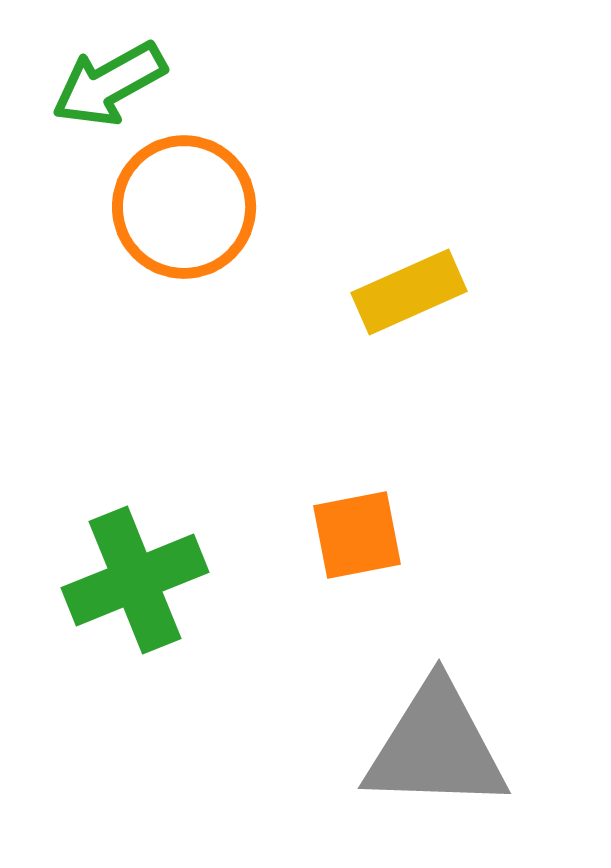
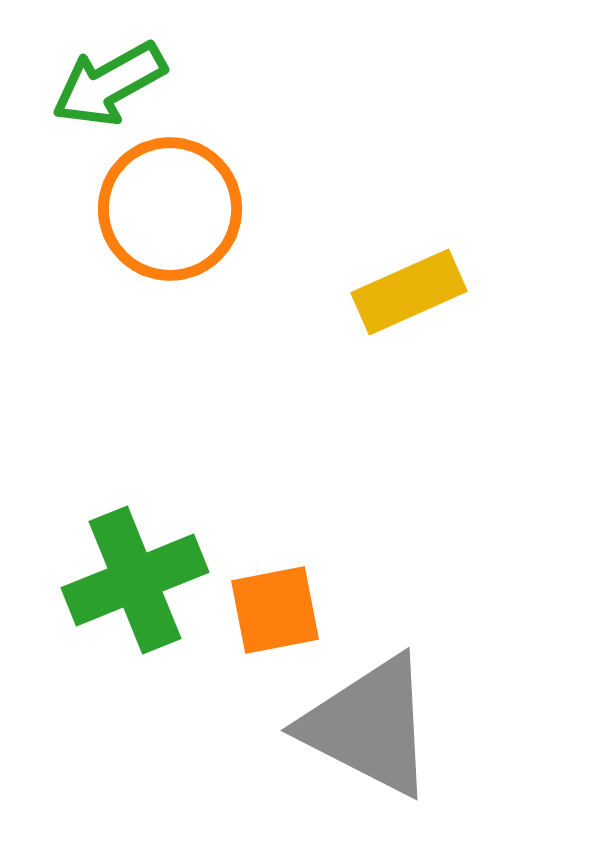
orange circle: moved 14 px left, 2 px down
orange square: moved 82 px left, 75 px down
gray triangle: moved 67 px left, 21 px up; rotated 25 degrees clockwise
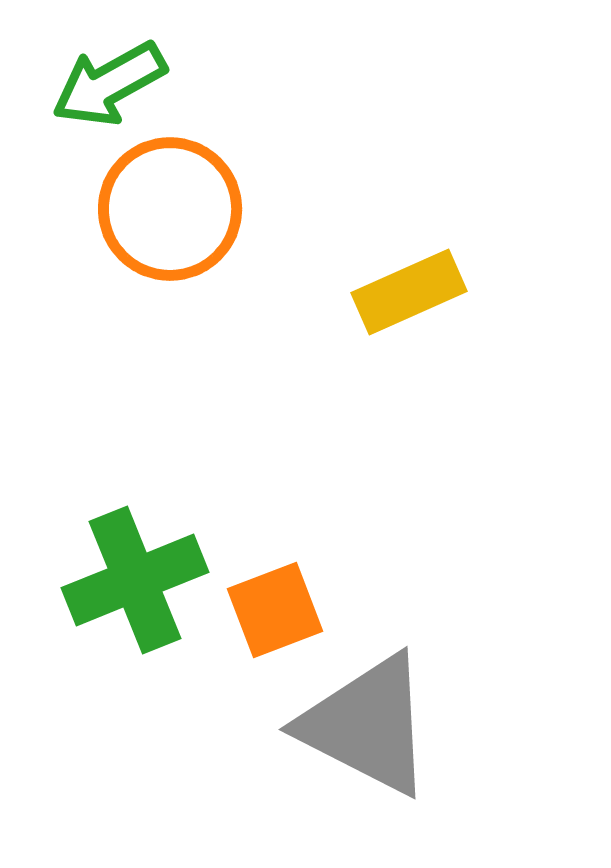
orange square: rotated 10 degrees counterclockwise
gray triangle: moved 2 px left, 1 px up
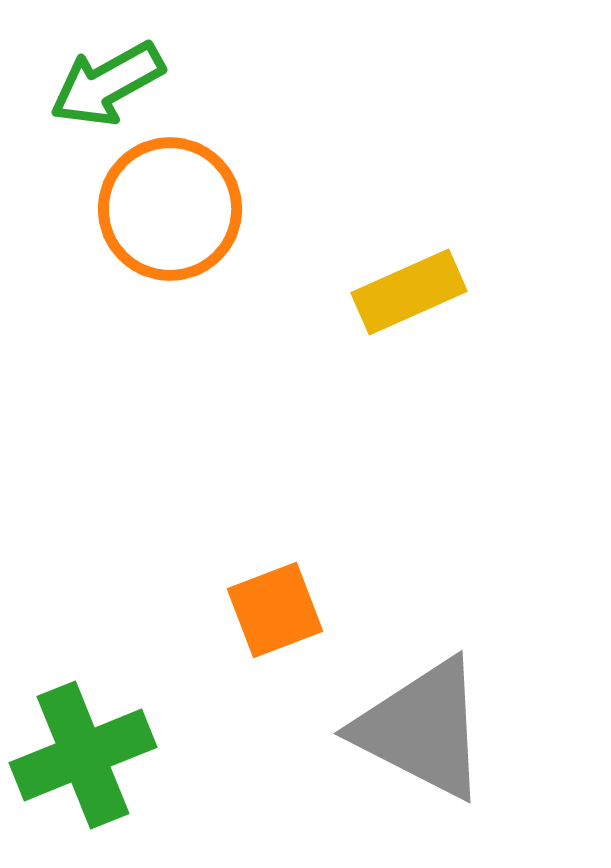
green arrow: moved 2 px left
green cross: moved 52 px left, 175 px down
gray triangle: moved 55 px right, 4 px down
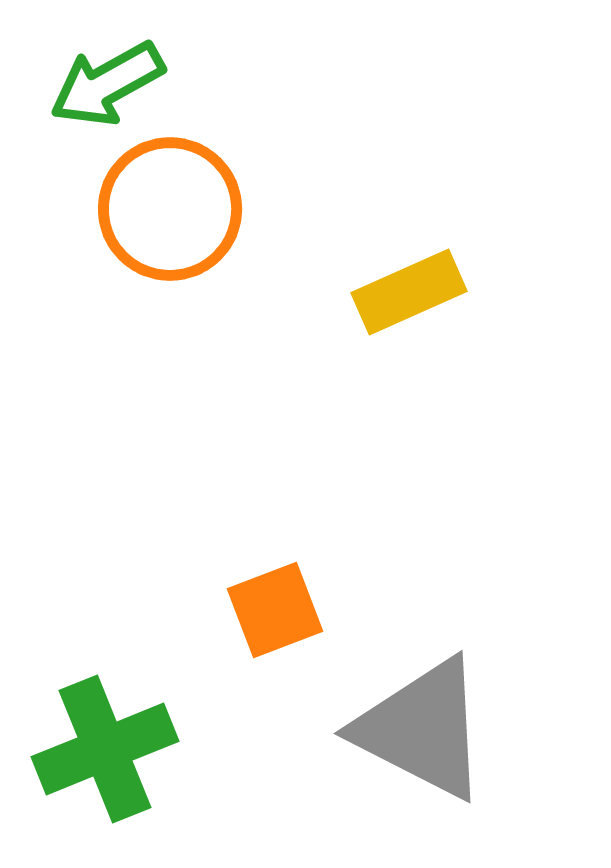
green cross: moved 22 px right, 6 px up
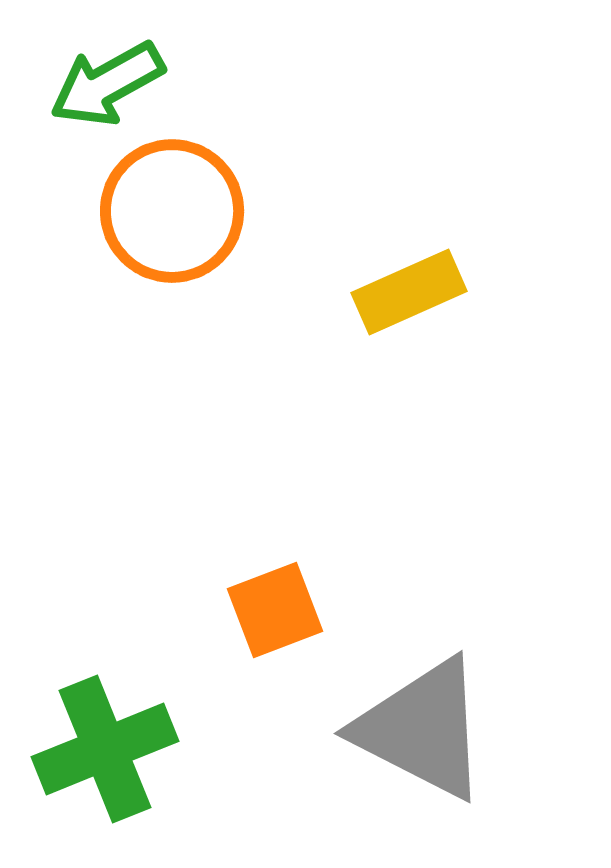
orange circle: moved 2 px right, 2 px down
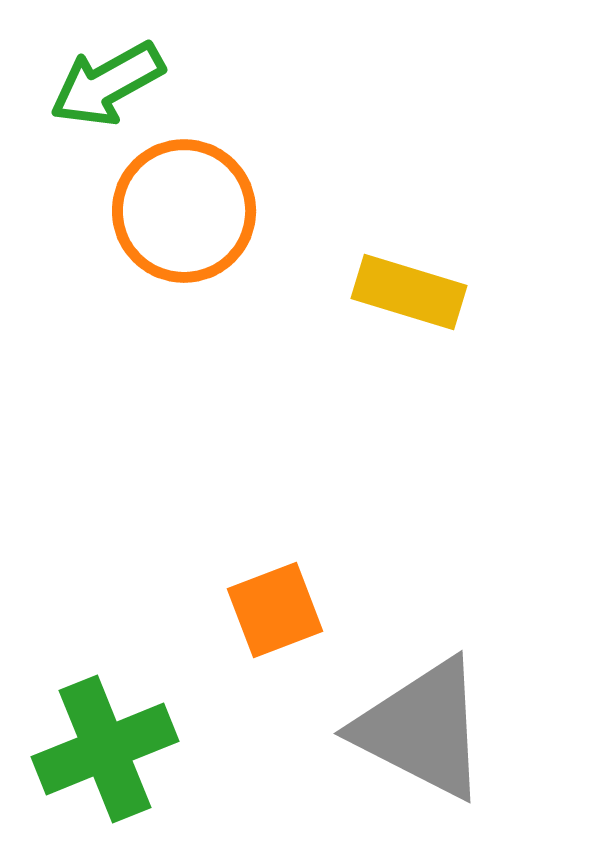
orange circle: moved 12 px right
yellow rectangle: rotated 41 degrees clockwise
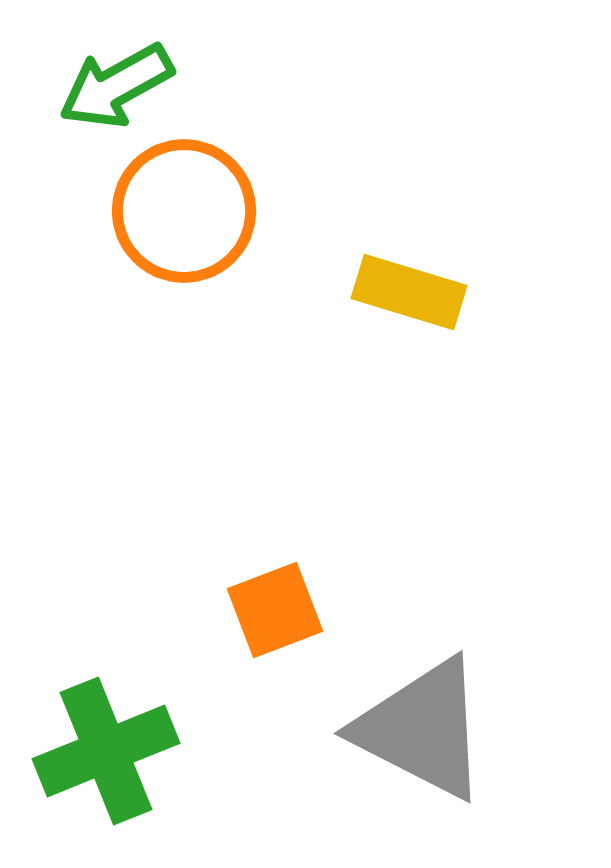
green arrow: moved 9 px right, 2 px down
green cross: moved 1 px right, 2 px down
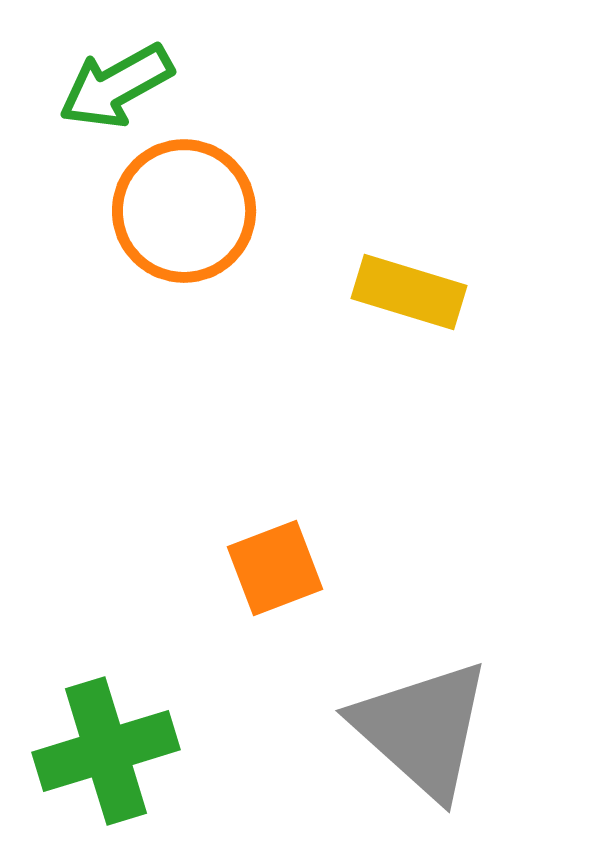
orange square: moved 42 px up
gray triangle: rotated 15 degrees clockwise
green cross: rotated 5 degrees clockwise
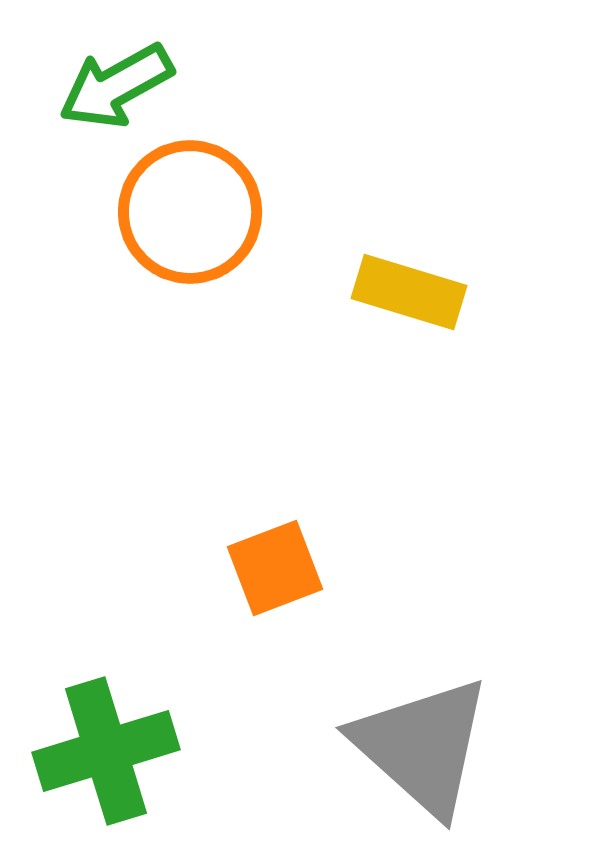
orange circle: moved 6 px right, 1 px down
gray triangle: moved 17 px down
